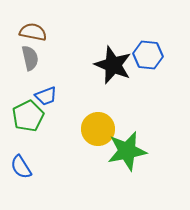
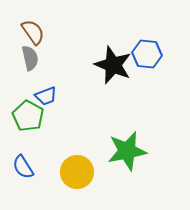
brown semicircle: rotated 44 degrees clockwise
blue hexagon: moved 1 px left, 1 px up
green pentagon: rotated 16 degrees counterclockwise
yellow circle: moved 21 px left, 43 px down
blue semicircle: moved 2 px right
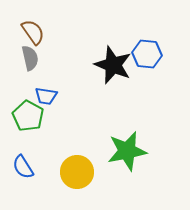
blue trapezoid: rotated 30 degrees clockwise
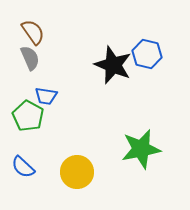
blue hexagon: rotated 8 degrees clockwise
gray semicircle: rotated 10 degrees counterclockwise
green star: moved 14 px right, 2 px up
blue semicircle: rotated 15 degrees counterclockwise
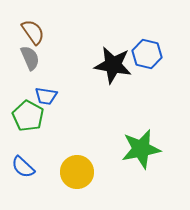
black star: rotated 12 degrees counterclockwise
